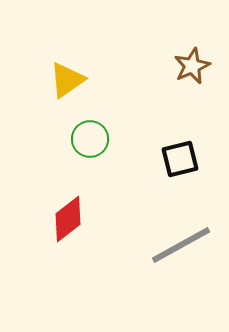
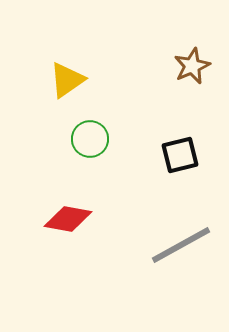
black square: moved 4 px up
red diamond: rotated 48 degrees clockwise
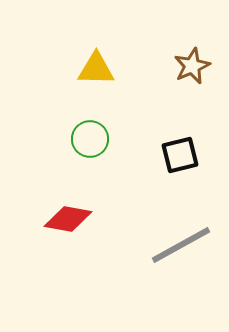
yellow triangle: moved 29 px right, 11 px up; rotated 36 degrees clockwise
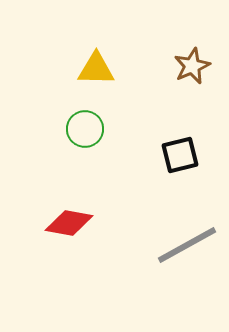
green circle: moved 5 px left, 10 px up
red diamond: moved 1 px right, 4 px down
gray line: moved 6 px right
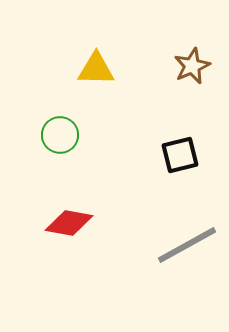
green circle: moved 25 px left, 6 px down
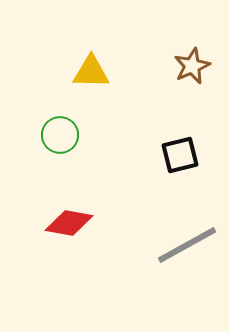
yellow triangle: moved 5 px left, 3 px down
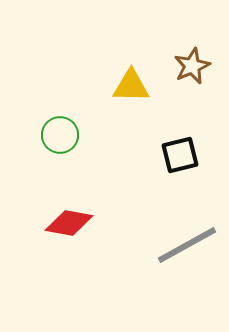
yellow triangle: moved 40 px right, 14 px down
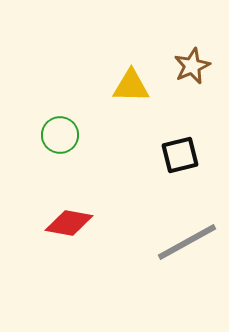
gray line: moved 3 px up
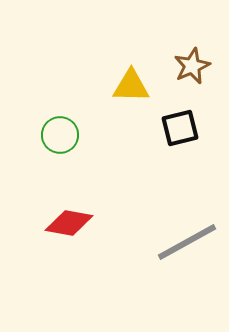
black square: moved 27 px up
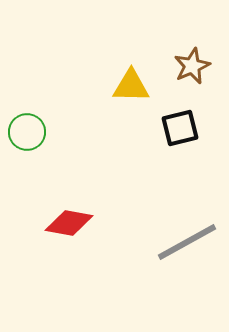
green circle: moved 33 px left, 3 px up
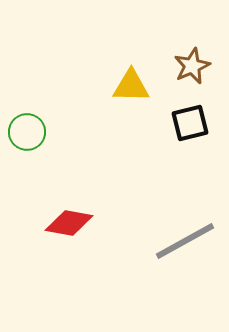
black square: moved 10 px right, 5 px up
gray line: moved 2 px left, 1 px up
